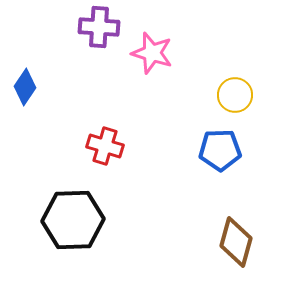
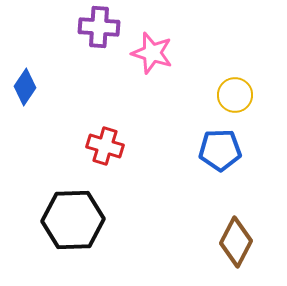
brown diamond: rotated 12 degrees clockwise
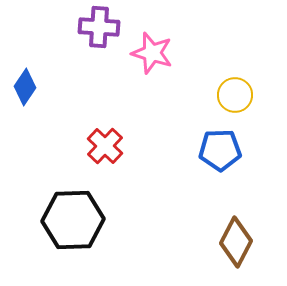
red cross: rotated 27 degrees clockwise
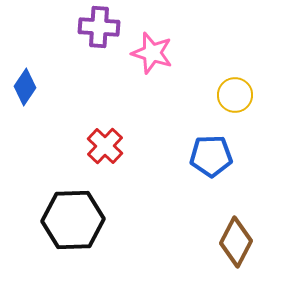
blue pentagon: moved 9 px left, 6 px down
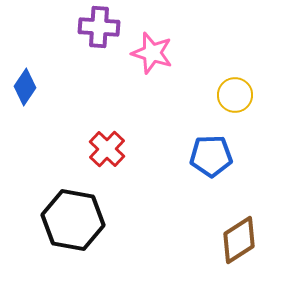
red cross: moved 2 px right, 3 px down
black hexagon: rotated 12 degrees clockwise
brown diamond: moved 3 px right, 2 px up; rotated 30 degrees clockwise
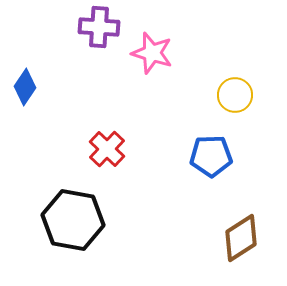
brown diamond: moved 2 px right, 2 px up
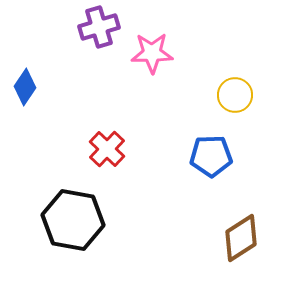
purple cross: rotated 21 degrees counterclockwise
pink star: rotated 18 degrees counterclockwise
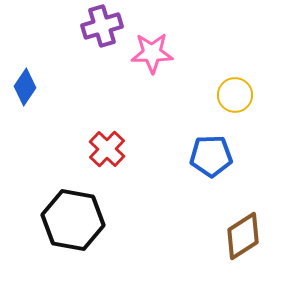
purple cross: moved 3 px right, 1 px up
brown diamond: moved 2 px right, 2 px up
